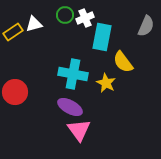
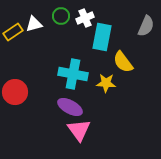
green circle: moved 4 px left, 1 px down
yellow star: rotated 24 degrees counterclockwise
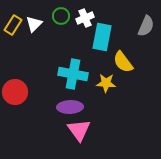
white triangle: rotated 30 degrees counterclockwise
yellow rectangle: moved 7 px up; rotated 24 degrees counterclockwise
purple ellipse: rotated 30 degrees counterclockwise
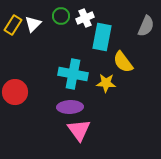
white triangle: moved 1 px left
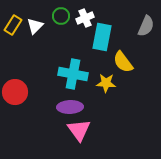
white triangle: moved 2 px right, 2 px down
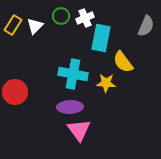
cyan rectangle: moved 1 px left, 1 px down
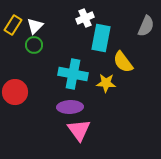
green circle: moved 27 px left, 29 px down
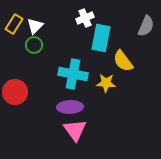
yellow rectangle: moved 1 px right, 1 px up
yellow semicircle: moved 1 px up
pink triangle: moved 4 px left
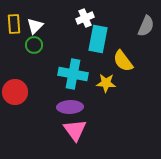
yellow rectangle: rotated 36 degrees counterclockwise
cyan rectangle: moved 3 px left, 1 px down
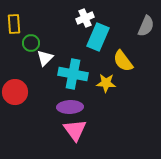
white triangle: moved 10 px right, 32 px down
cyan rectangle: moved 2 px up; rotated 12 degrees clockwise
green circle: moved 3 px left, 2 px up
